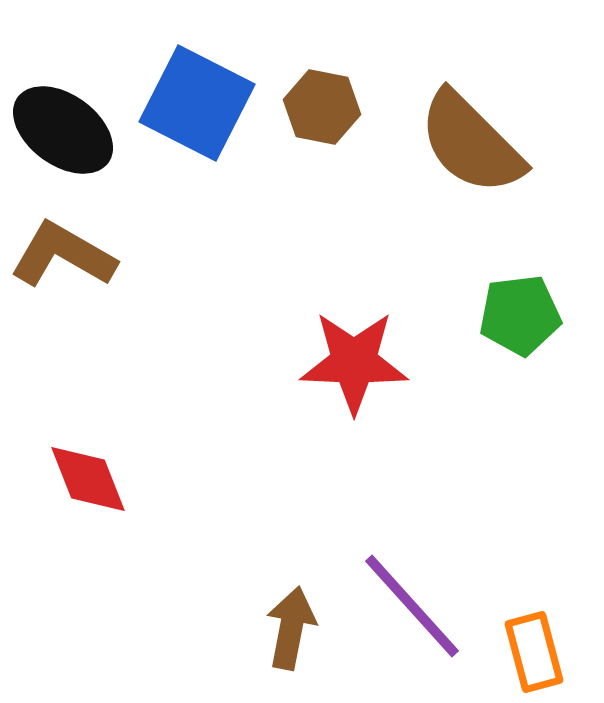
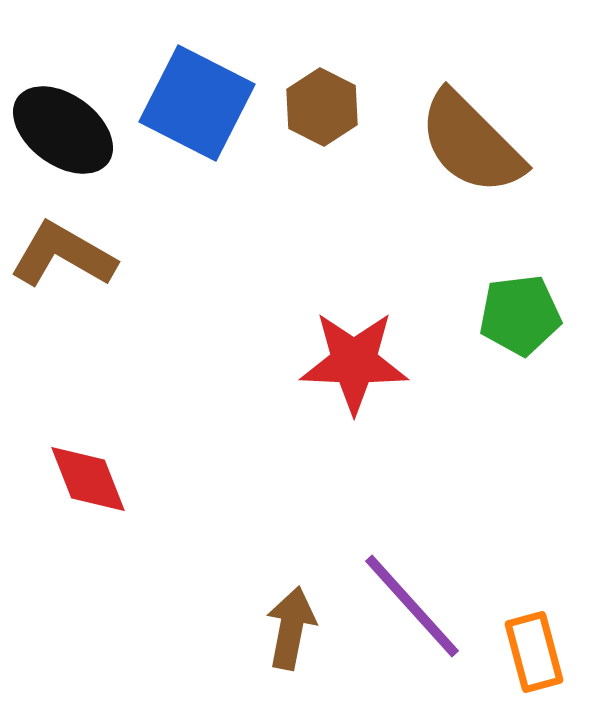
brown hexagon: rotated 16 degrees clockwise
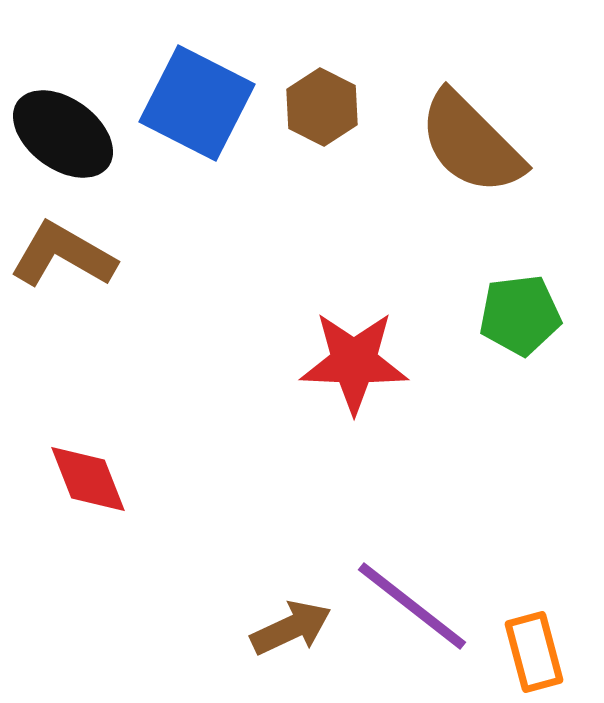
black ellipse: moved 4 px down
purple line: rotated 10 degrees counterclockwise
brown arrow: rotated 54 degrees clockwise
